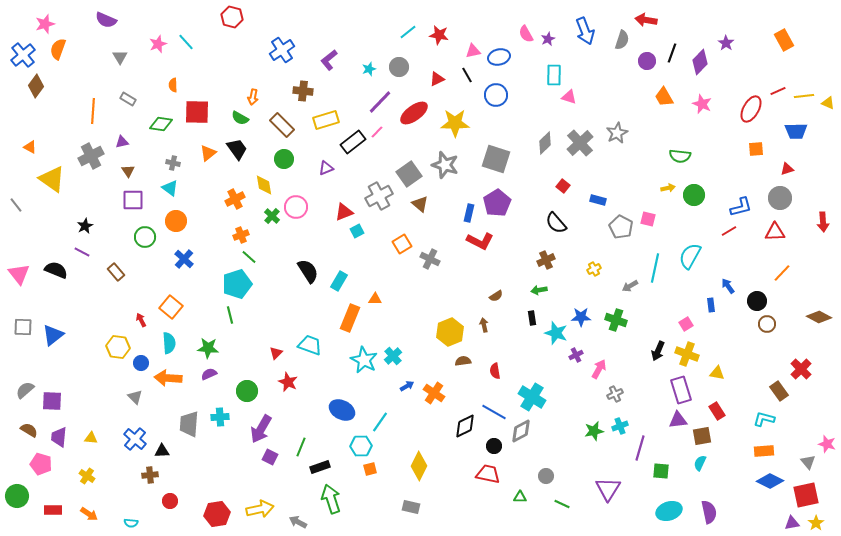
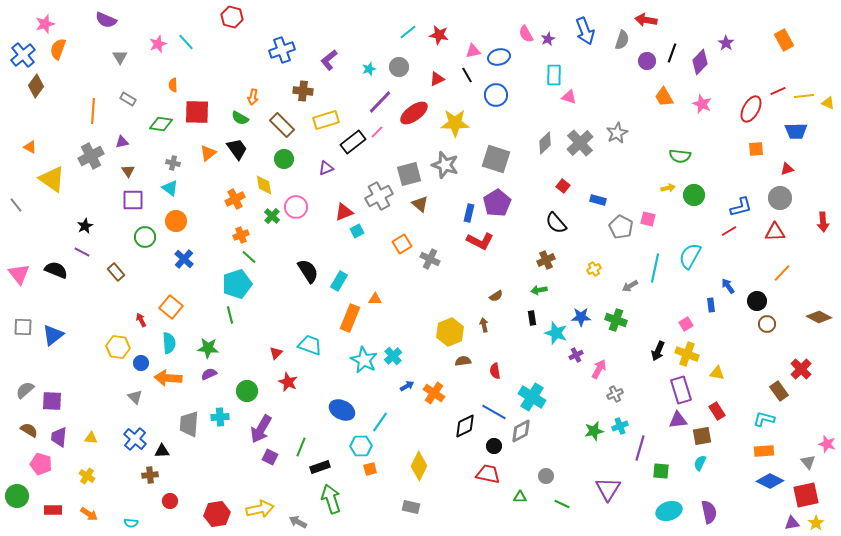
blue cross at (282, 50): rotated 15 degrees clockwise
gray square at (409, 174): rotated 20 degrees clockwise
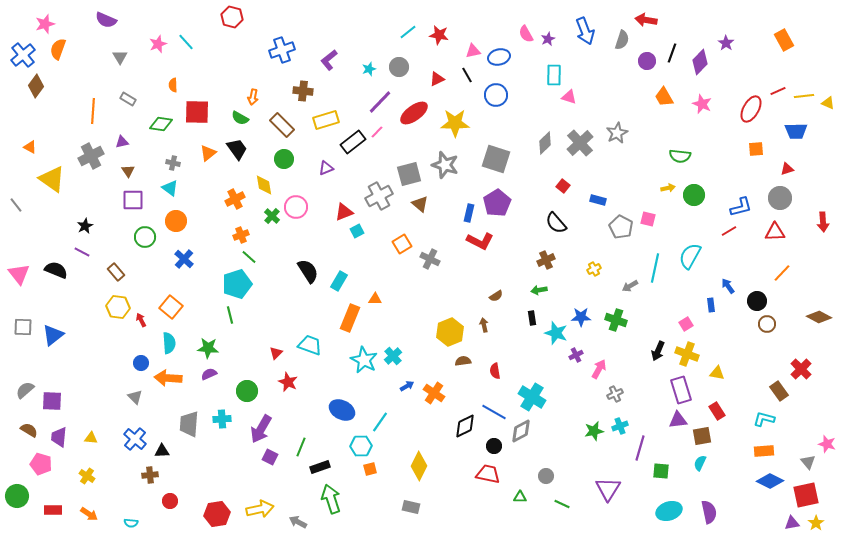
yellow hexagon at (118, 347): moved 40 px up
cyan cross at (220, 417): moved 2 px right, 2 px down
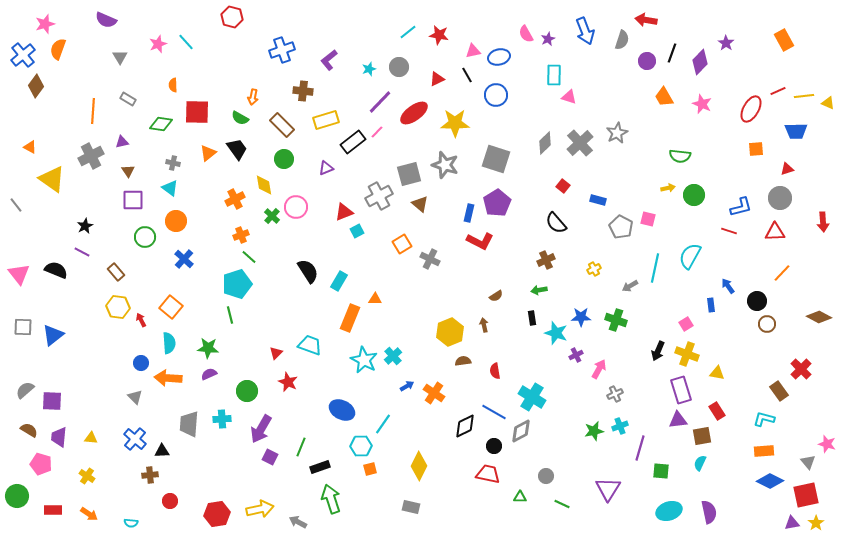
red line at (729, 231): rotated 49 degrees clockwise
cyan line at (380, 422): moved 3 px right, 2 px down
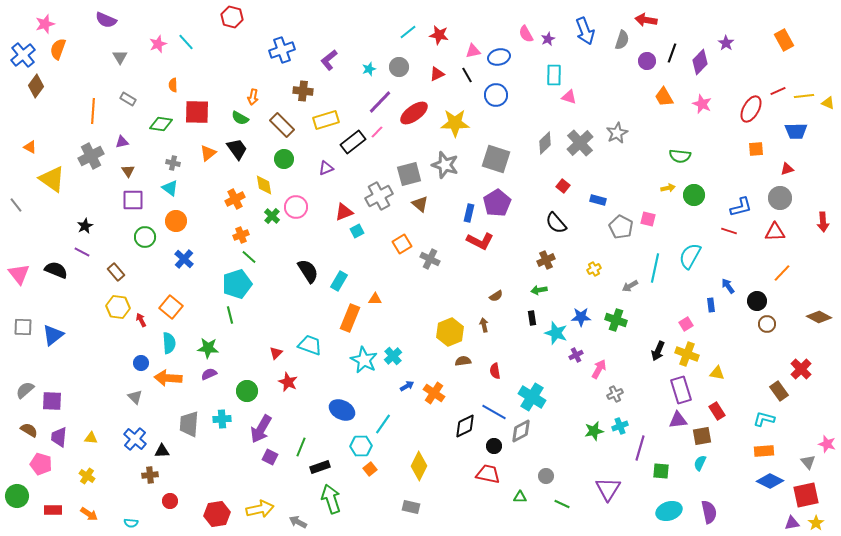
red triangle at (437, 79): moved 5 px up
orange square at (370, 469): rotated 24 degrees counterclockwise
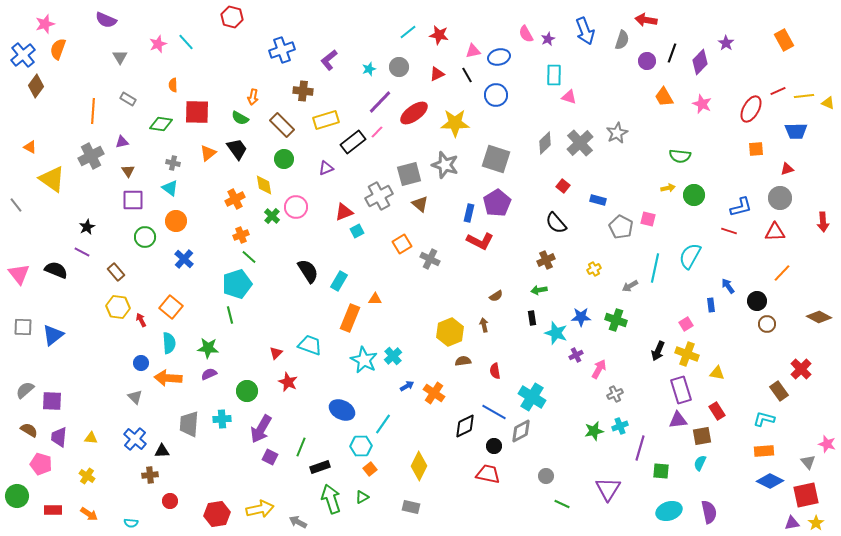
black star at (85, 226): moved 2 px right, 1 px down
green triangle at (520, 497): moved 158 px left; rotated 32 degrees counterclockwise
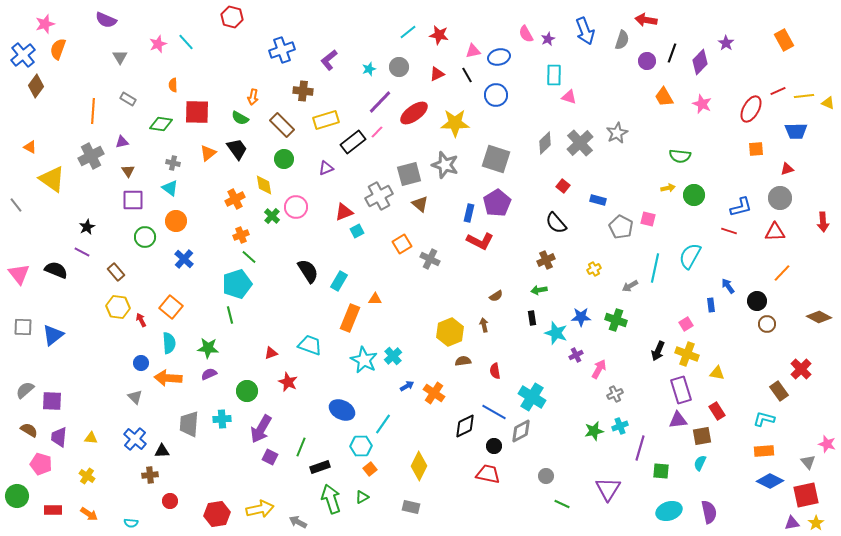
red triangle at (276, 353): moved 5 px left; rotated 24 degrees clockwise
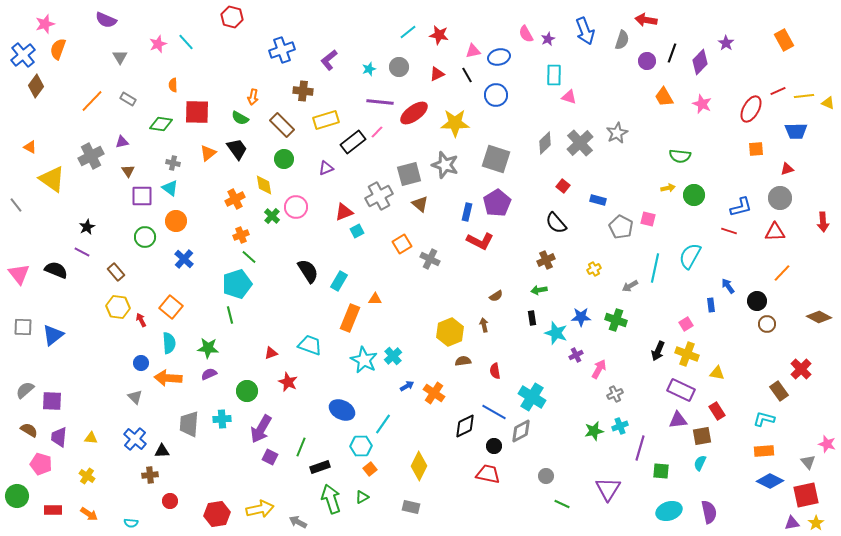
purple line at (380, 102): rotated 52 degrees clockwise
orange line at (93, 111): moved 1 px left, 10 px up; rotated 40 degrees clockwise
purple square at (133, 200): moved 9 px right, 4 px up
blue rectangle at (469, 213): moved 2 px left, 1 px up
purple rectangle at (681, 390): rotated 48 degrees counterclockwise
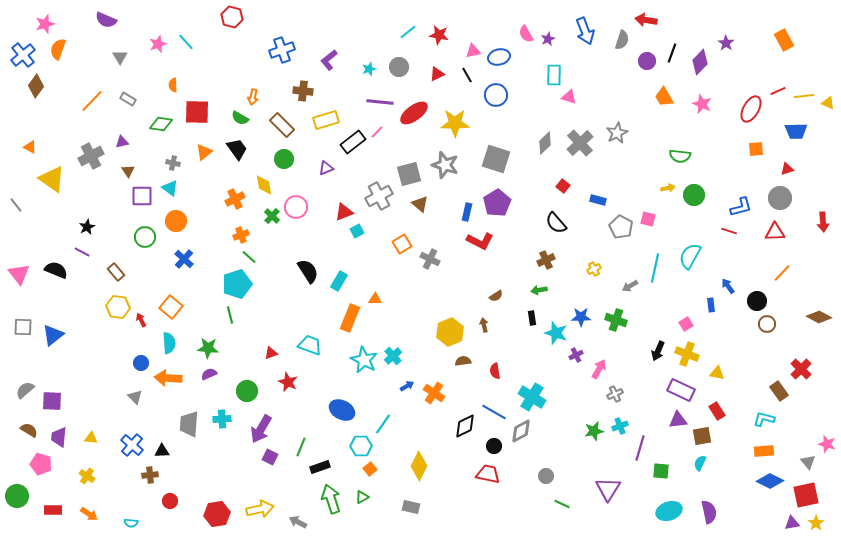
orange triangle at (208, 153): moved 4 px left, 1 px up
blue cross at (135, 439): moved 3 px left, 6 px down
